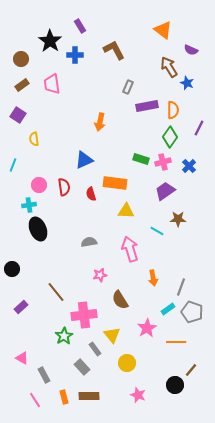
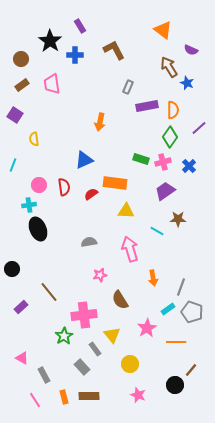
purple square at (18, 115): moved 3 px left
purple line at (199, 128): rotated 21 degrees clockwise
red semicircle at (91, 194): rotated 72 degrees clockwise
brown line at (56, 292): moved 7 px left
yellow circle at (127, 363): moved 3 px right, 1 px down
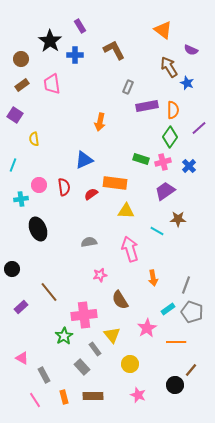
cyan cross at (29, 205): moved 8 px left, 6 px up
gray line at (181, 287): moved 5 px right, 2 px up
brown rectangle at (89, 396): moved 4 px right
